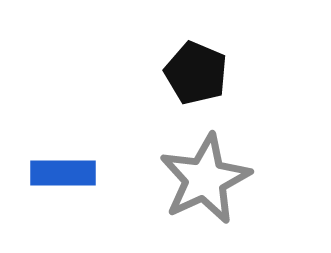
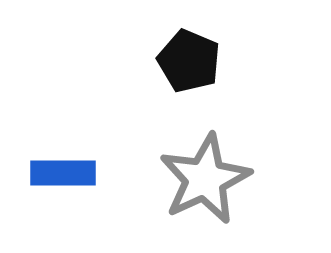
black pentagon: moved 7 px left, 12 px up
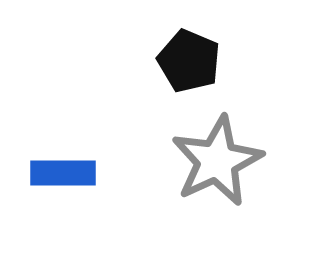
gray star: moved 12 px right, 18 px up
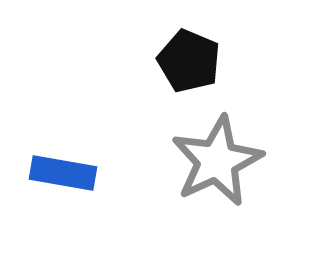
blue rectangle: rotated 10 degrees clockwise
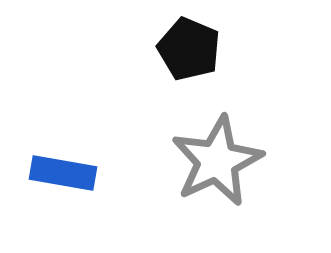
black pentagon: moved 12 px up
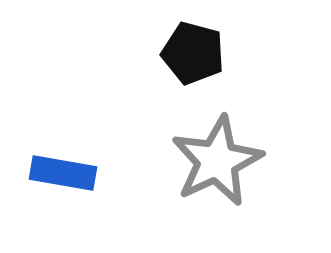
black pentagon: moved 4 px right, 4 px down; rotated 8 degrees counterclockwise
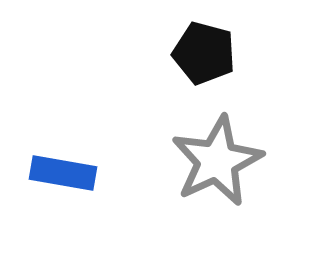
black pentagon: moved 11 px right
